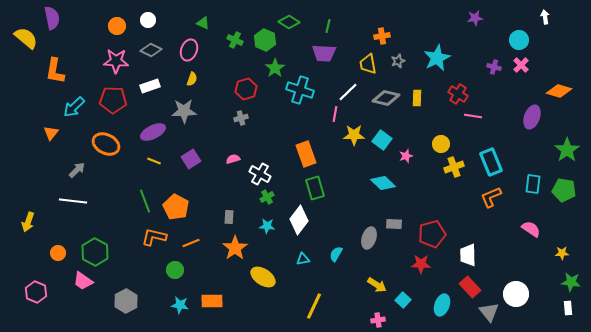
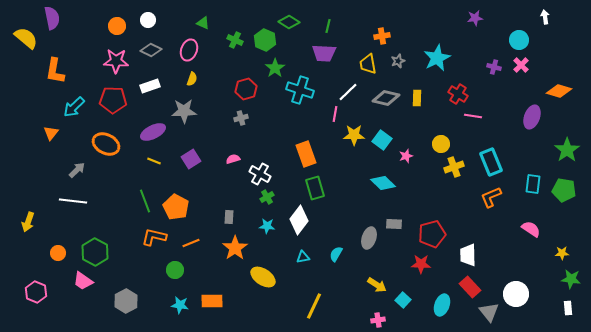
cyan triangle at (303, 259): moved 2 px up
green star at (571, 282): moved 3 px up
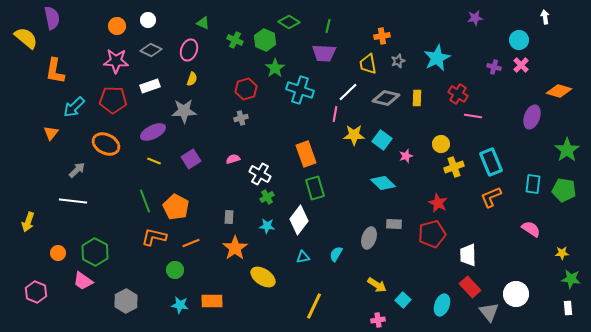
red star at (421, 264): moved 17 px right, 61 px up; rotated 24 degrees clockwise
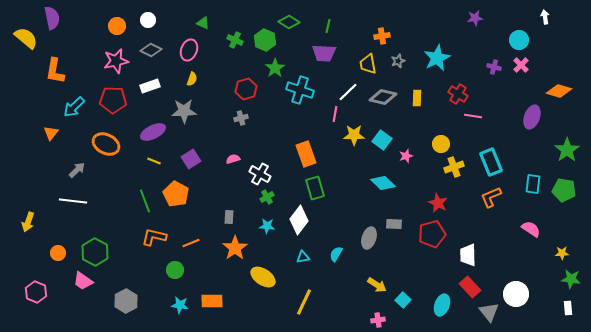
pink star at (116, 61): rotated 15 degrees counterclockwise
gray diamond at (386, 98): moved 3 px left, 1 px up
orange pentagon at (176, 207): moved 13 px up
yellow line at (314, 306): moved 10 px left, 4 px up
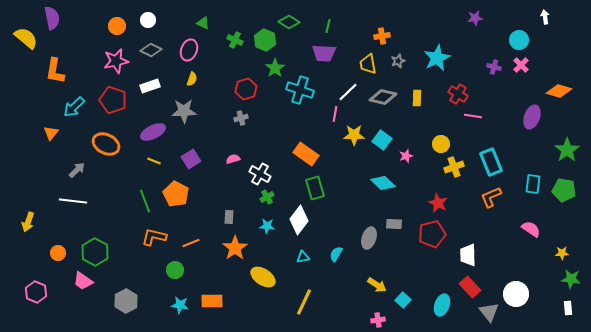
red pentagon at (113, 100): rotated 16 degrees clockwise
orange rectangle at (306, 154): rotated 35 degrees counterclockwise
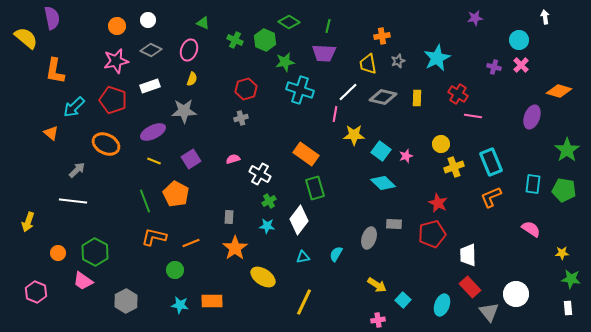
green star at (275, 68): moved 10 px right, 6 px up; rotated 24 degrees clockwise
orange triangle at (51, 133): rotated 28 degrees counterclockwise
cyan square at (382, 140): moved 1 px left, 11 px down
green cross at (267, 197): moved 2 px right, 4 px down
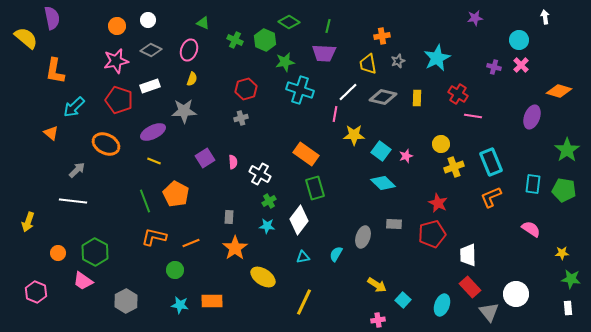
red pentagon at (113, 100): moved 6 px right
purple square at (191, 159): moved 14 px right, 1 px up
pink semicircle at (233, 159): moved 3 px down; rotated 104 degrees clockwise
gray ellipse at (369, 238): moved 6 px left, 1 px up
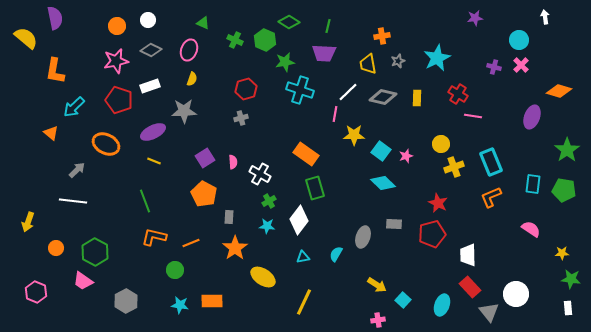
purple semicircle at (52, 18): moved 3 px right
orange pentagon at (176, 194): moved 28 px right
orange circle at (58, 253): moved 2 px left, 5 px up
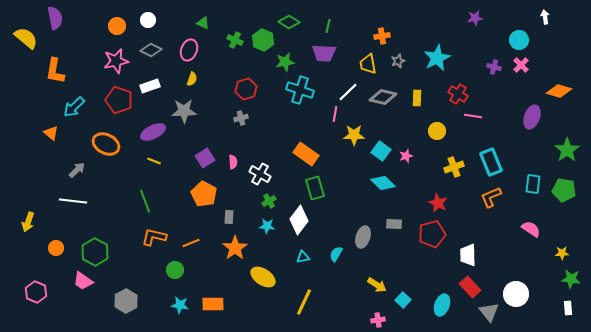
green hexagon at (265, 40): moved 2 px left
yellow circle at (441, 144): moved 4 px left, 13 px up
orange rectangle at (212, 301): moved 1 px right, 3 px down
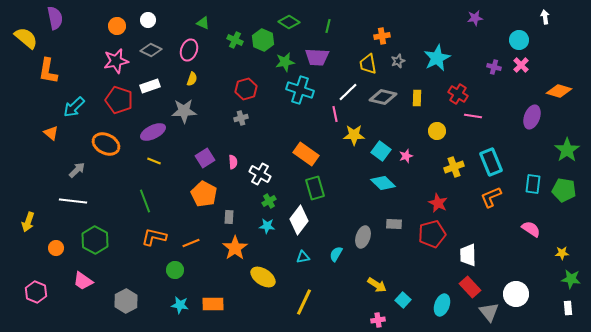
purple trapezoid at (324, 53): moved 7 px left, 4 px down
orange L-shape at (55, 71): moved 7 px left
pink line at (335, 114): rotated 21 degrees counterclockwise
green hexagon at (95, 252): moved 12 px up
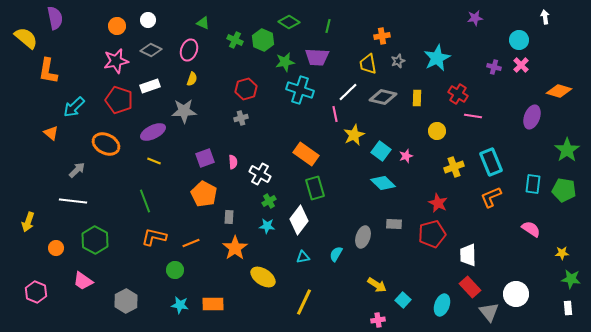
yellow star at (354, 135): rotated 25 degrees counterclockwise
purple square at (205, 158): rotated 12 degrees clockwise
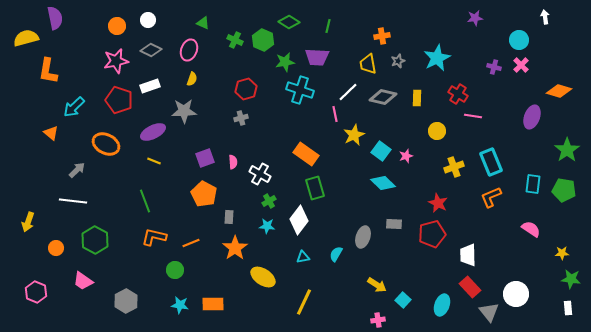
yellow semicircle at (26, 38): rotated 55 degrees counterclockwise
